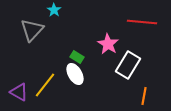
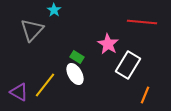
orange line: moved 1 px right, 1 px up; rotated 12 degrees clockwise
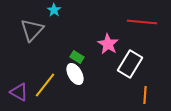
white rectangle: moved 2 px right, 1 px up
orange line: rotated 18 degrees counterclockwise
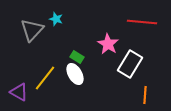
cyan star: moved 2 px right, 9 px down; rotated 16 degrees counterclockwise
yellow line: moved 7 px up
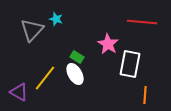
white rectangle: rotated 20 degrees counterclockwise
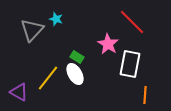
red line: moved 10 px left; rotated 40 degrees clockwise
yellow line: moved 3 px right
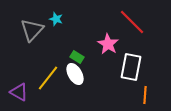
white rectangle: moved 1 px right, 3 px down
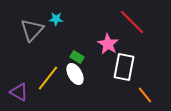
cyan star: rotated 16 degrees counterclockwise
white rectangle: moved 7 px left
orange line: rotated 42 degrees counterclockwise
